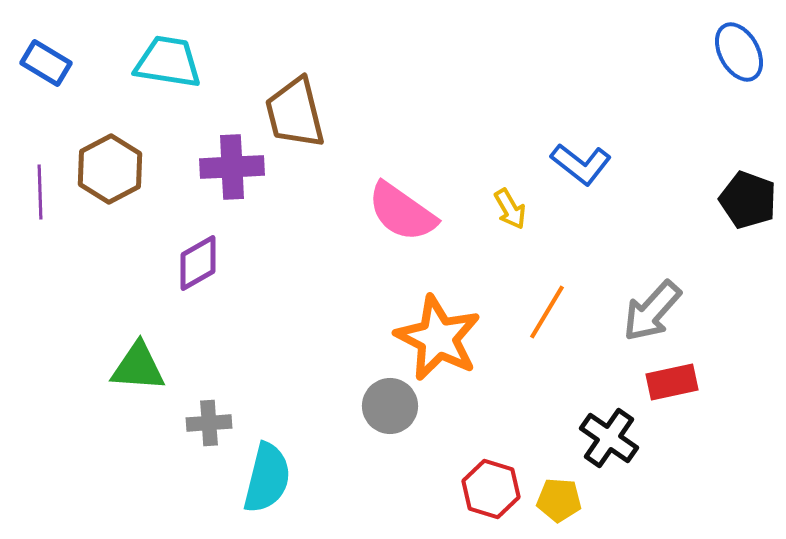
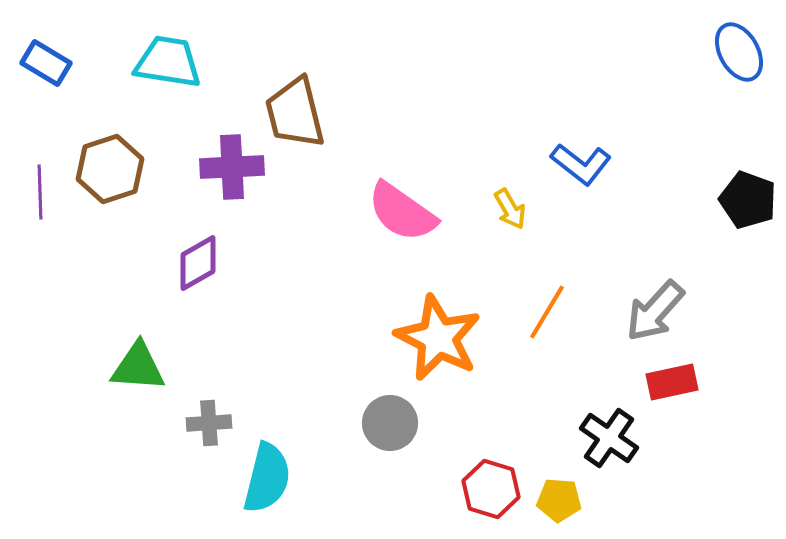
brown hexagon: rotated 10 degrees clockwise
gray arrow: moved 3 px right
gray circle: moved 17 px down
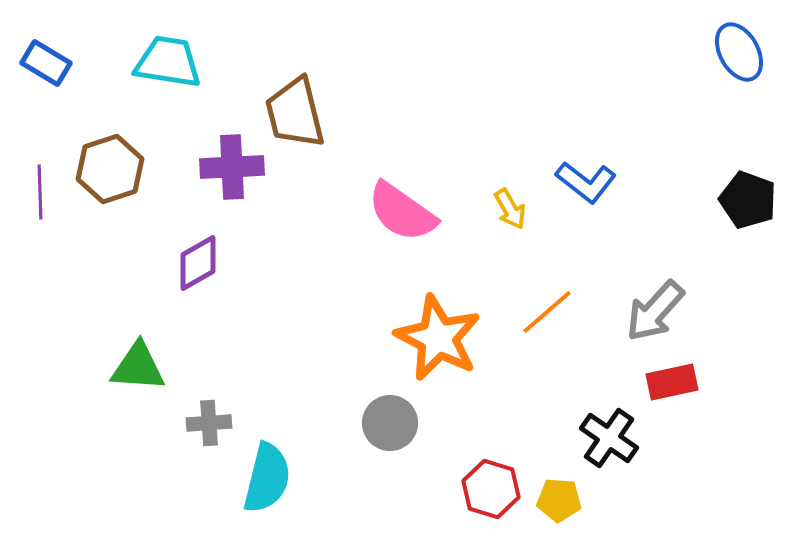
blue L-shape: moved 5 px right, 18 px down
orange line: rotated 18 degrees clockwise
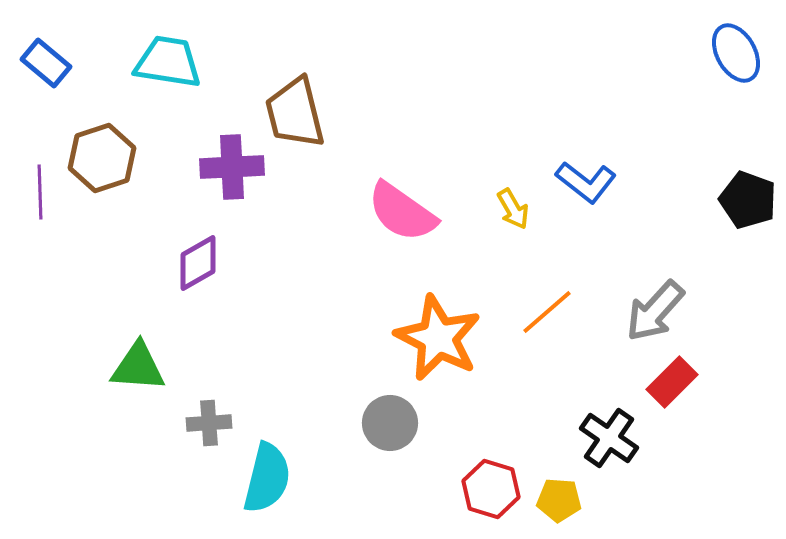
blue ellipse: moved 3 px left, 1 px down
blue rectangle: rotated 9 degrees clockwise
brown hexagon: moved 8 px left, 11 px up
yellow arrow: moved 3 px right
red rectangle: rotated 33 degrees counterclockwise
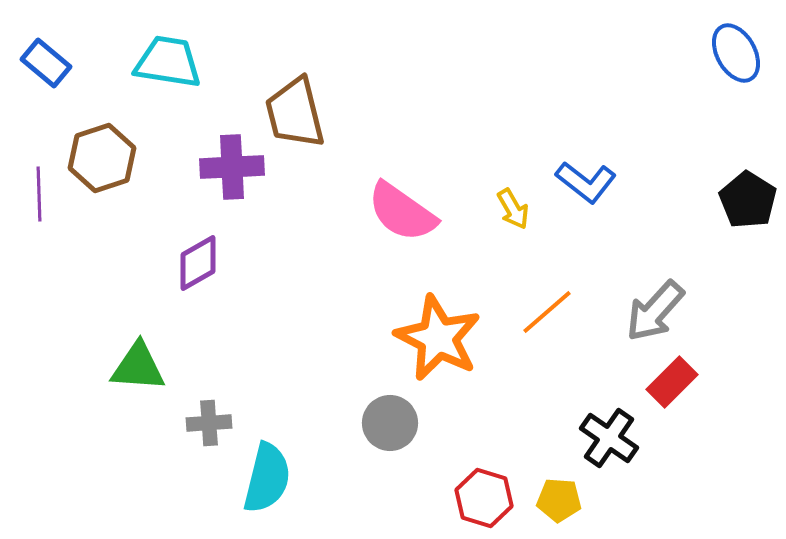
purple line: moved 1 px left, 2 px down
black pentagon: rotated 12 degrees clockwise
red hexagon: moved 7 px left, 9 px down
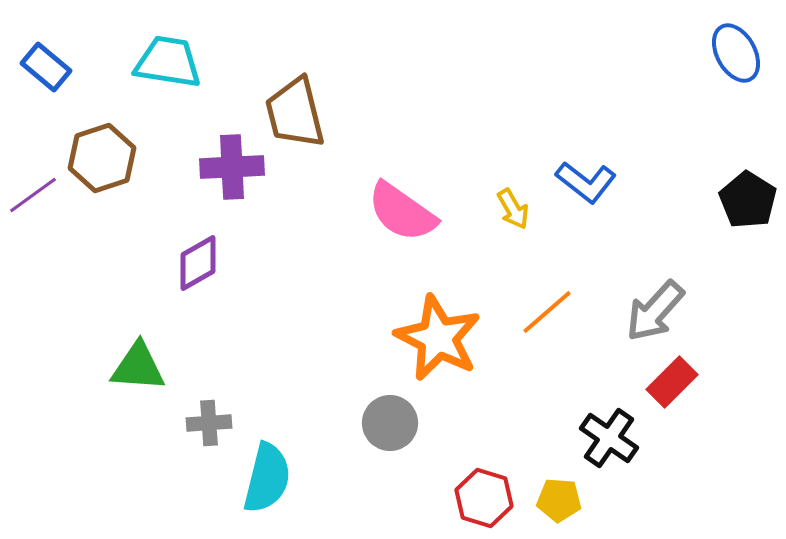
blue rectangle: moved 4 px down
purple line: moved 6 px left, 1 px down; rotated 56 degrees clockwise
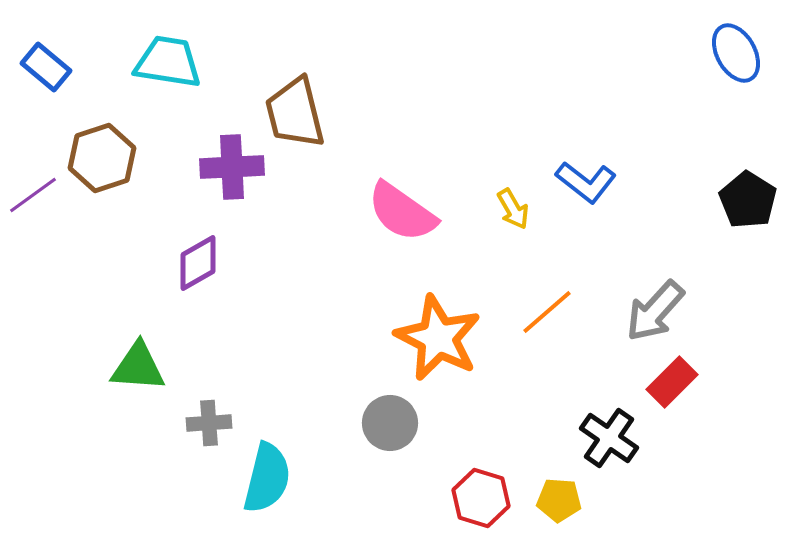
red hexagon: moved 3 px left
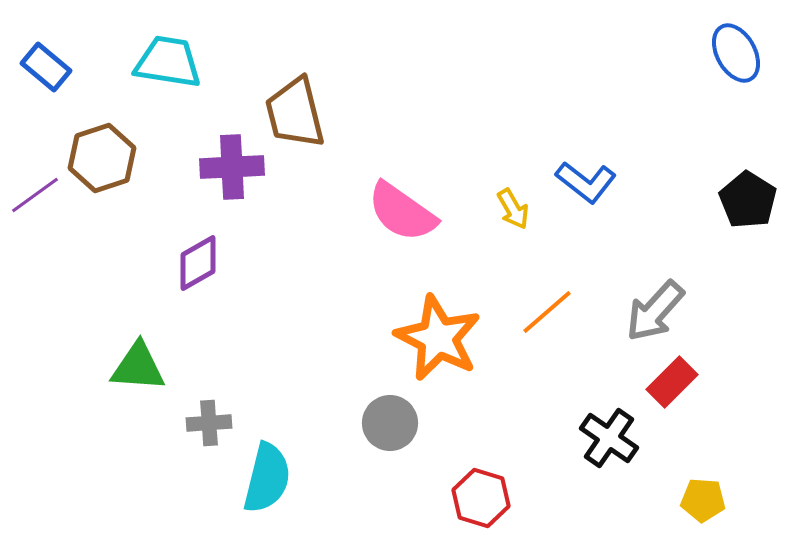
purple line: moved 2 px right
yellow pentagon: moved 144 px right
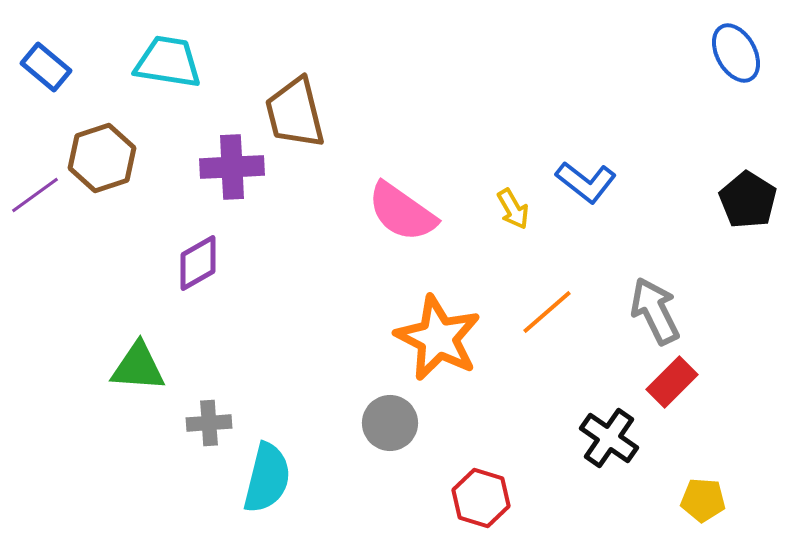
gray arrow: rotated 112 degrees clockwise
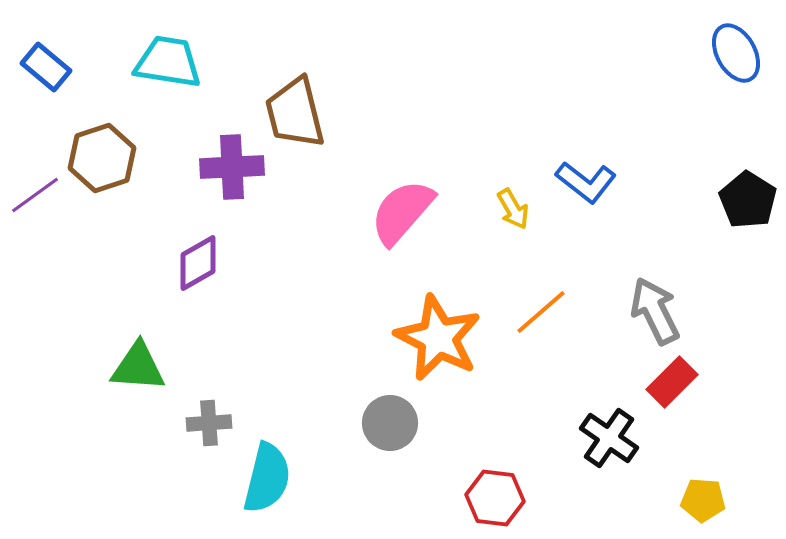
pink semicircle: rotated 96 degrees clockwise
orange line: moved 6 px left
red hexagon: moved 14 px right; rotated 10 degrees counterclockwise
